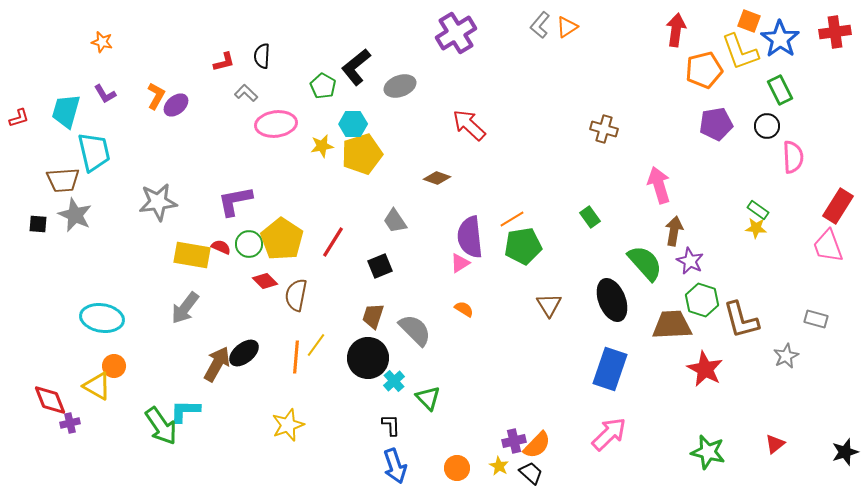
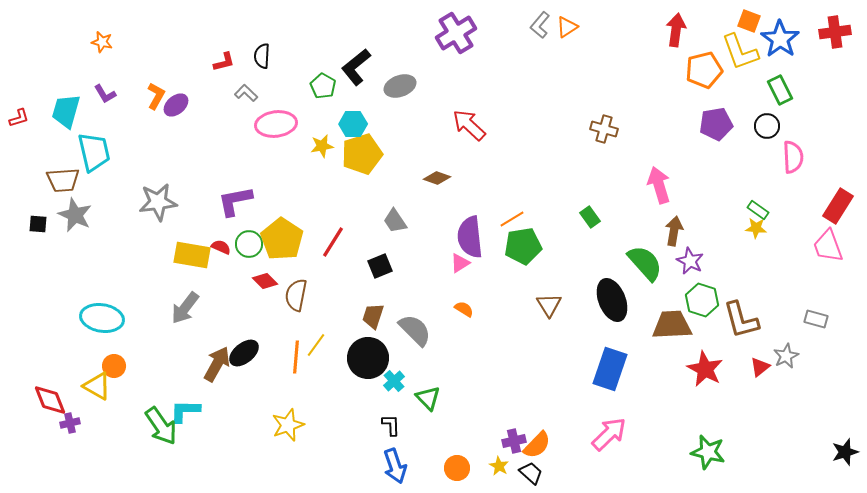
red triangle at (775, 444): moved 15 px left, 77 px up
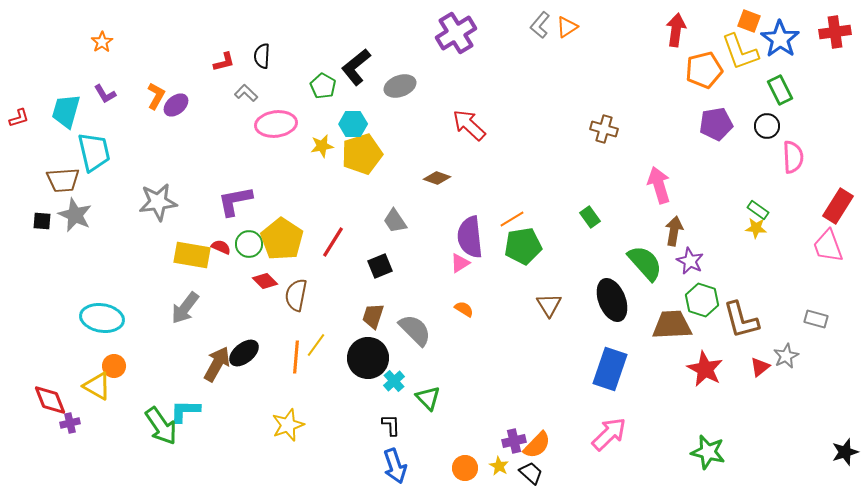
orange star at (102, 42): rotated 25 degrees clockwise
black square at (38, 224): moved 4 px right, 3 px up
orange circle at (457, 468): moved 8 px right
